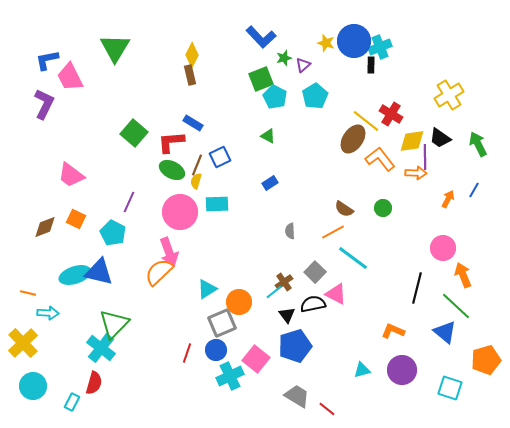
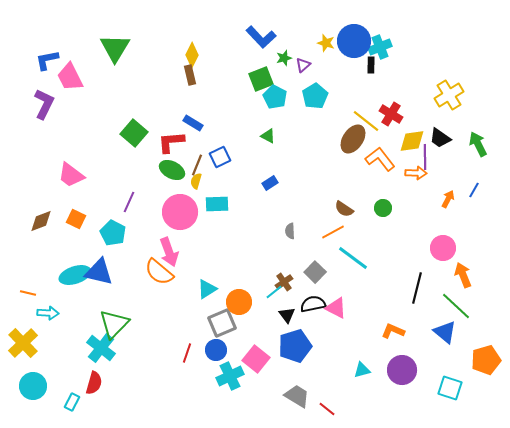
brown diamond at (45, 227): moved 4 px left, 6 px up
orange semicircle at (159, 272): rotated 96 degrees counterclockwise
pink triangle at (336, 294): moved 14 px down
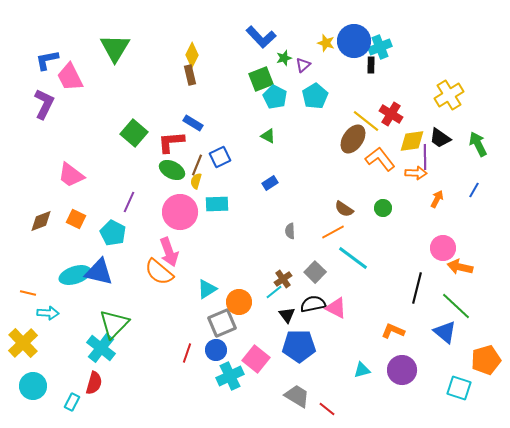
orange arrow at (448, 199): moved 11 px left
orange arrow at (463, 275): moved 3 px left, 8 px up; rotated 55 degrees counterclockwise
brown cross at (284, 282): moved 1 px left, 3 px up
blue pentagon at (295, 346): moved 4 px right; rotated 16 degrees clockwise
cyan square at (450, 388): moved 9 px right
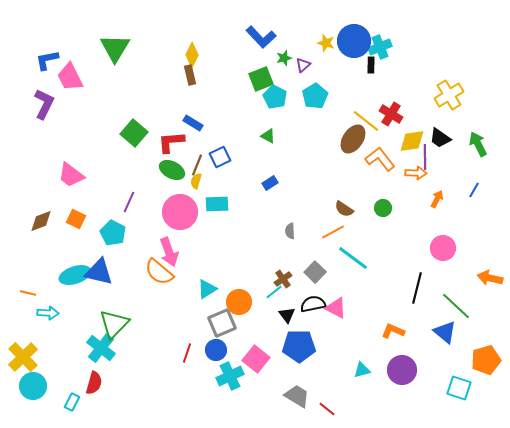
orange arrow at (460, 267): moved 30 px right, 11 px down
yellow cross at (23, 343): moved 14 px down
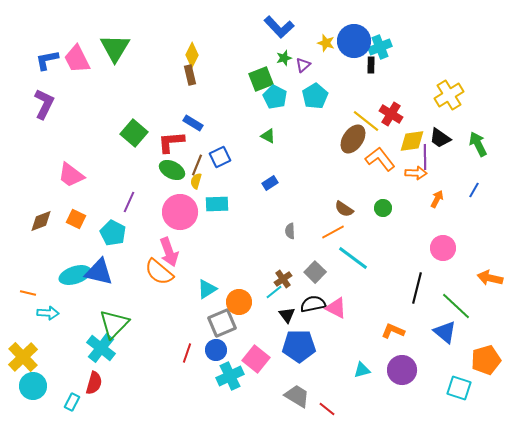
blue L-shape at (261, 37): moved 18 px right, 10 px up
pink trapezoid at (70, 77): moved 7 px right, 18 px up
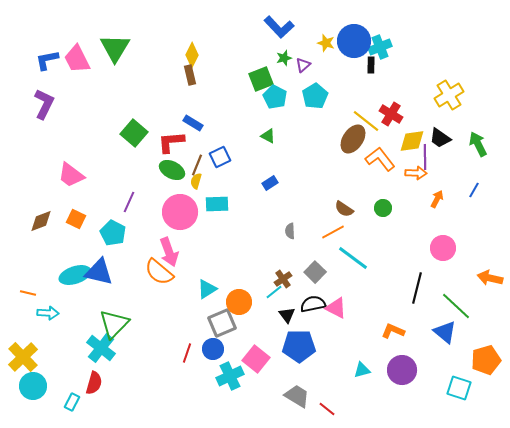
blue circle at (216, 350): moved 3 px left, 1 px up
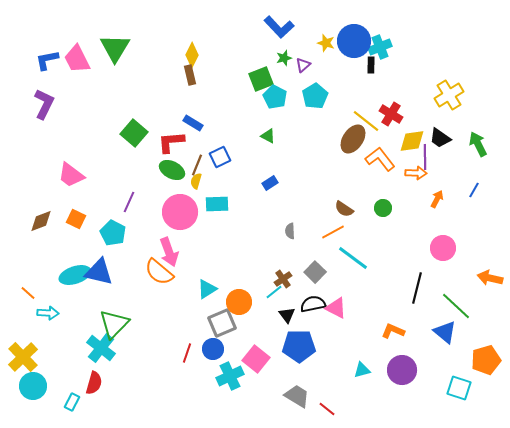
orange line at (28, 293): rotated 28 degrees clockwise
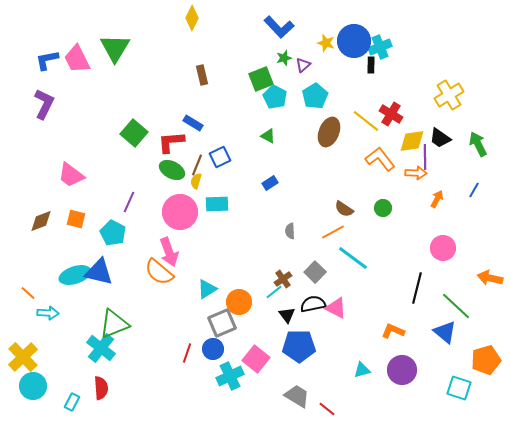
yellow diamond at (192, 55): moved 37 px up
brown rectangle at (190, 75): moved 12 px right
brown ellipse at (353, 139): moved 24 px left, 7 px up; rotated 12 degrees counterclockwise
orange square at (76, 219): rotated 12 degrees counterclockwise
green triangle at (114, 324): rotated 24 degrees clockwise
red semicircle at (94, 383): moved 7 px right, 5 px down; rotated 20 degrees counterclockwise
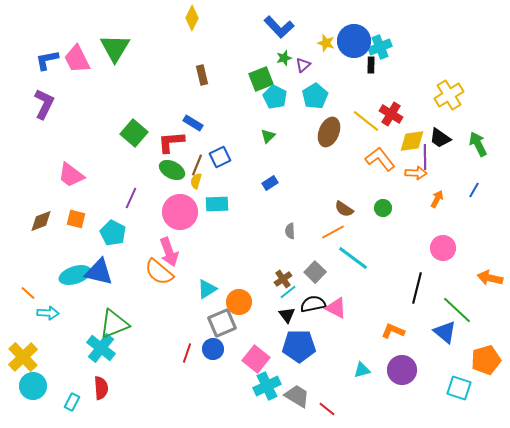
green triangle at (268, 136): rotated 49 degrees clockwise
purple line at (129, 202): moved 2 px right, 4 px up
cyan line at (274, 292): moved 14 px right
green line at (456, 306): moved 1 px right, 4 px down
cyan cross at (230, 376): moved 37 px right, 10 px down
